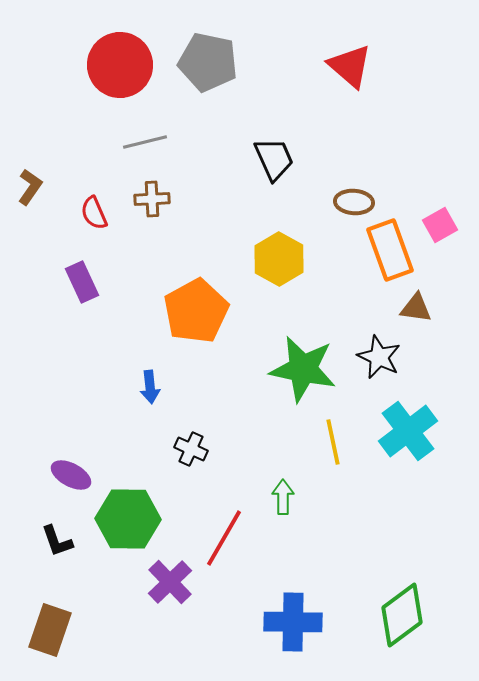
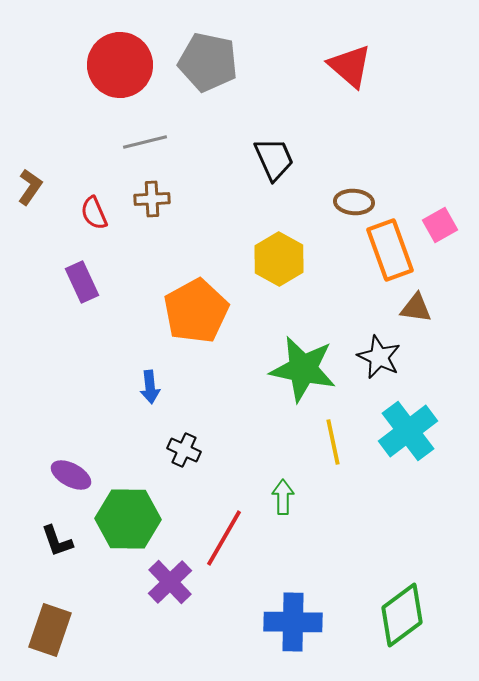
black cross: moved 7 px left, 1 px down
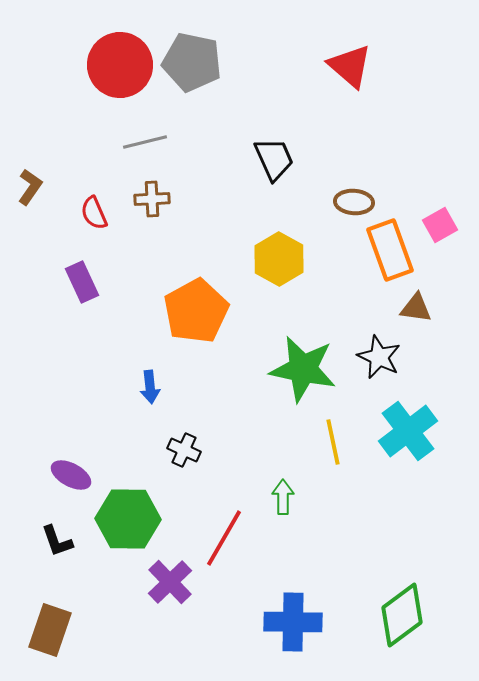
gray pentagon: moved 16 px left
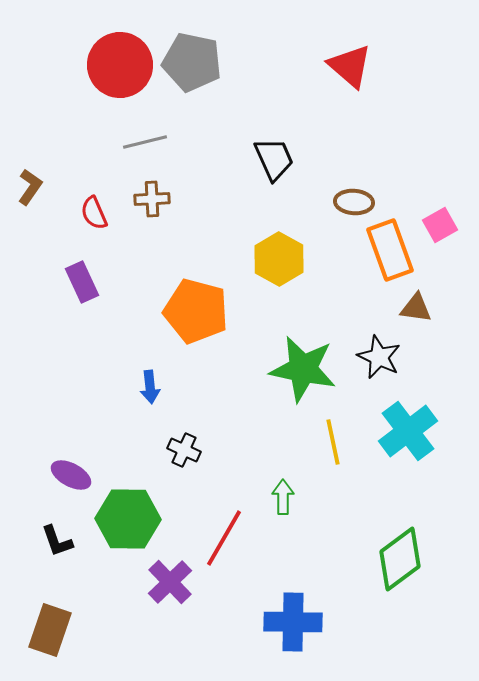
orange pentagon: rotated 28 degrees counterclockwise
green diamond: moved 2 px left, 56 px up
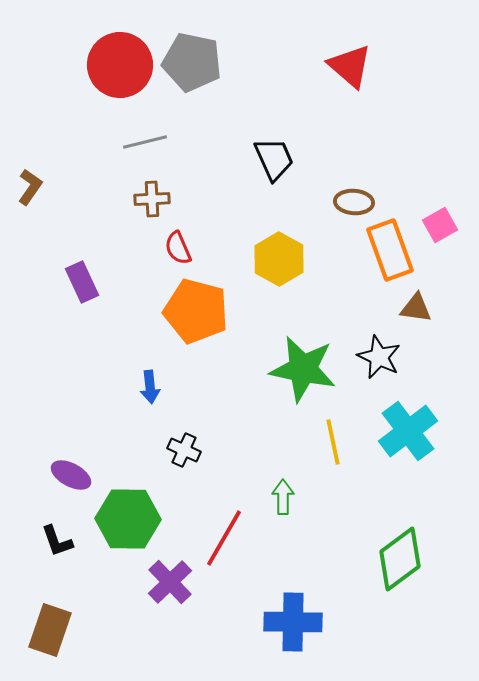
red semicircle: moved 84 px right, 35 px down
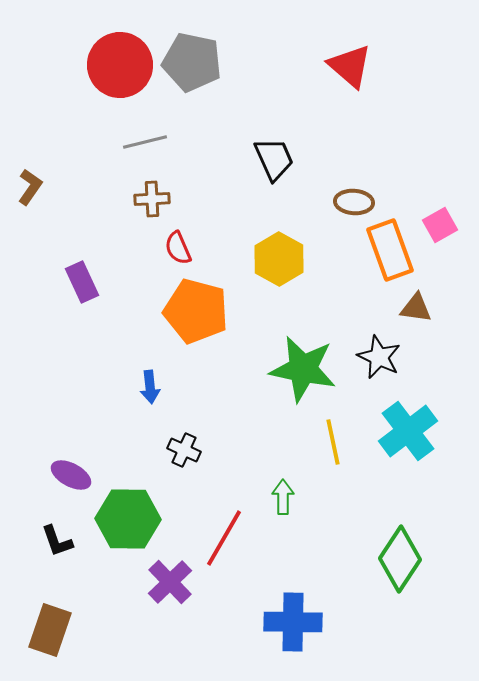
green diamond: rotated 20 degrees counterclockwise
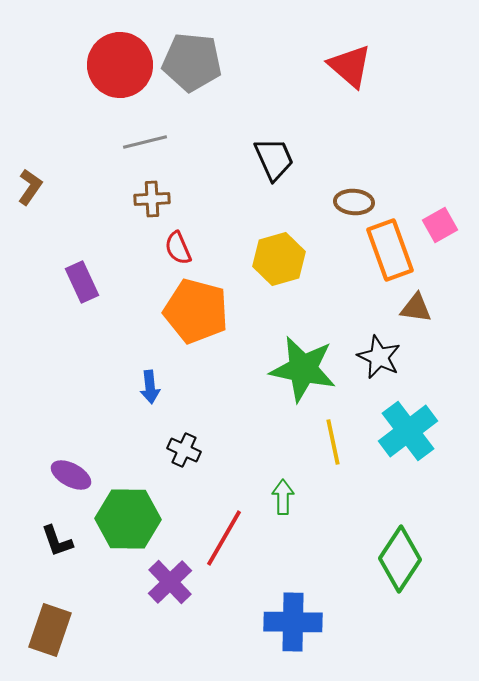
gray pentagon: rotated 6 degrees counterclockwise
yellow hexagon: rotated 15 degrees clockwise
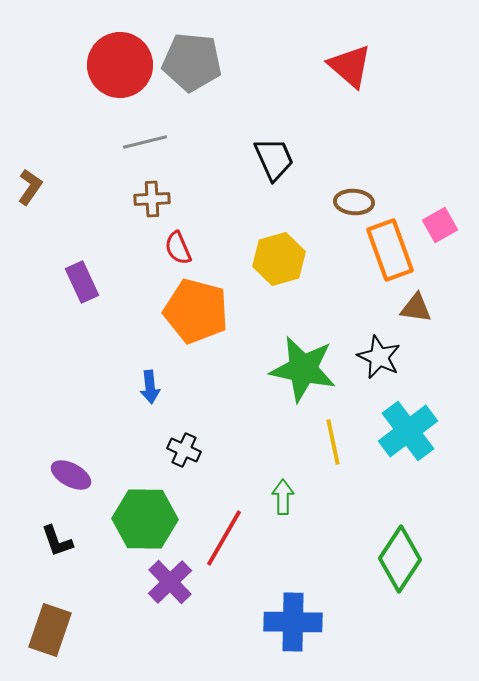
green hexagon: moved 17 px right
